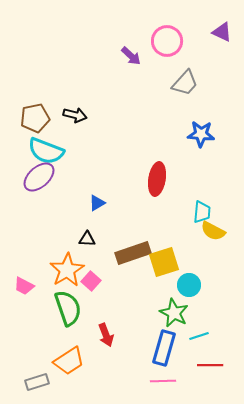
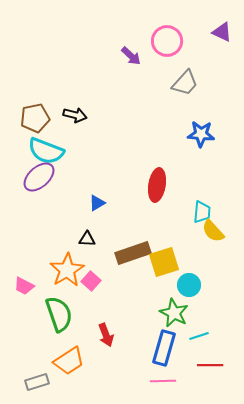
red ellipse: moved 6 px down
yellow semicircle: rotated 20 degrees clockwise
green semicircle: moved 9 px left, 6 px down
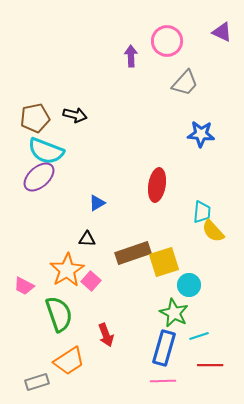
purple arrow: rotated 135 degrees counterclockwise
